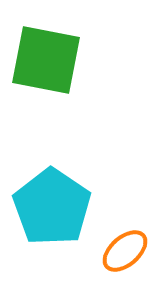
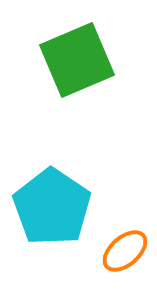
green square: moved 31 px right; rotated 34 degrees counterclockwise
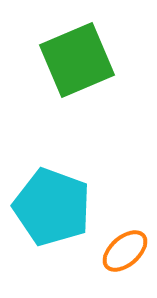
cyan pentagon: rotated 14 degrees counterclockwise
